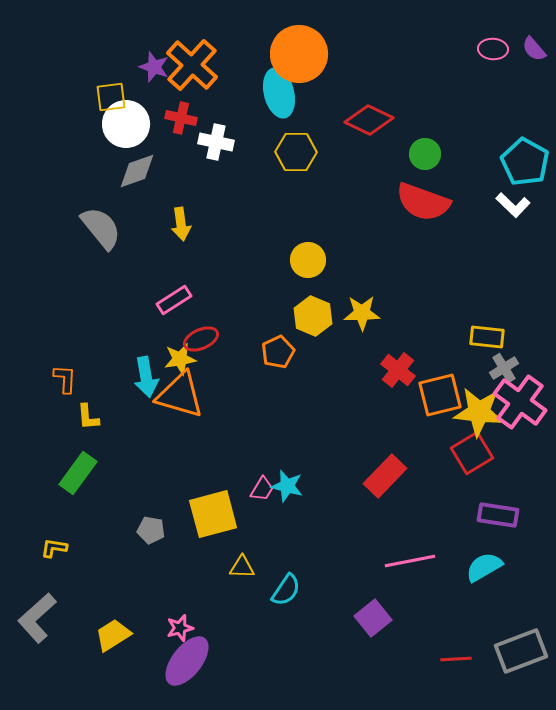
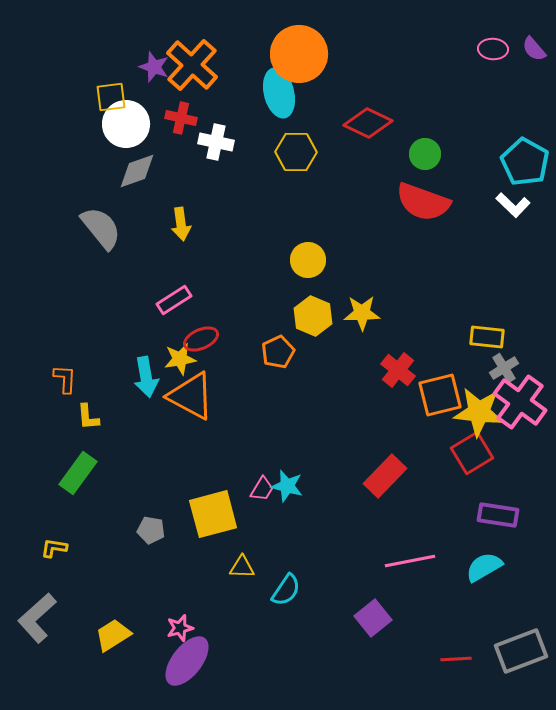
red diamond at (369, 120): moved 1 px left, 3 px down
orange triangle at (180, 395): moved 11 px right, 1 px down; rotated 12 degrees clockwise
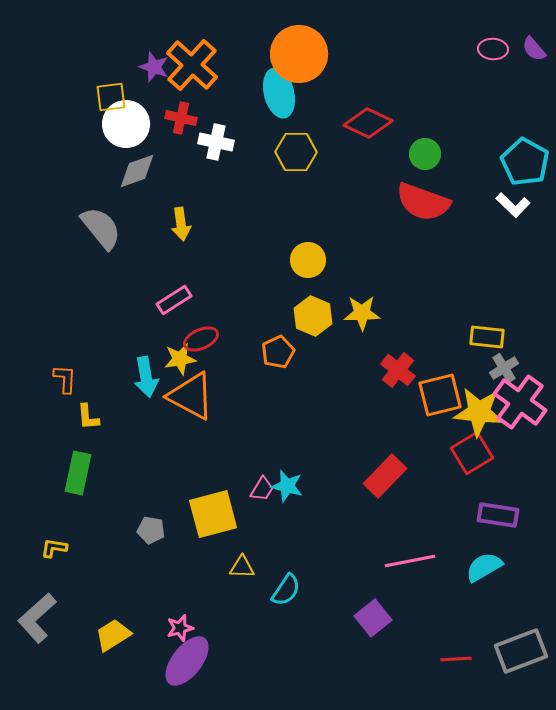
green rectangle at (78, 473): rotated 24 degrees counterclockwise
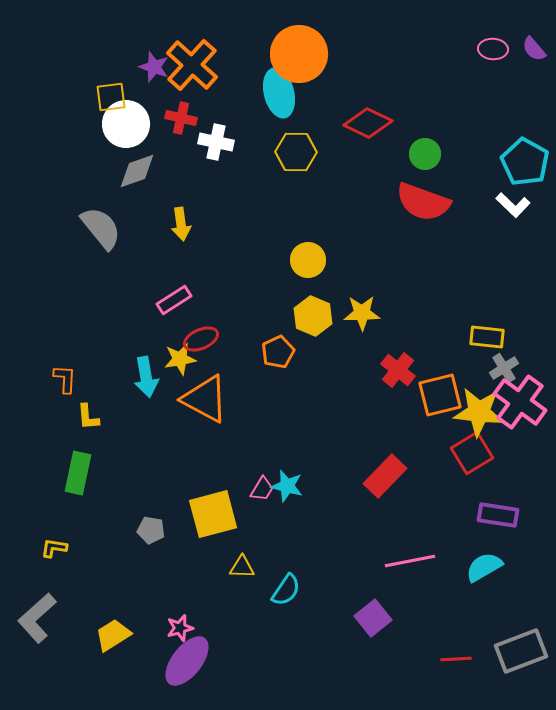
orange triangle at (191, 396): moved 14 px right, 3 px down
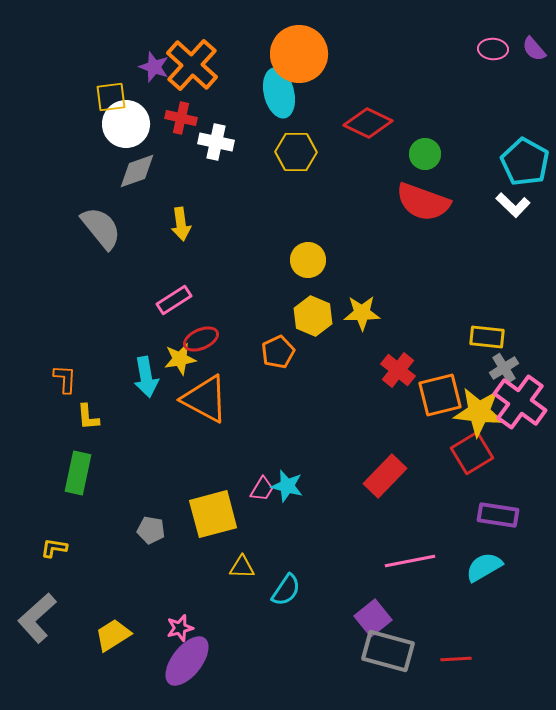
gray rectangle at (521, 651): moved 133 px left; rotated 36 degrees clockwise
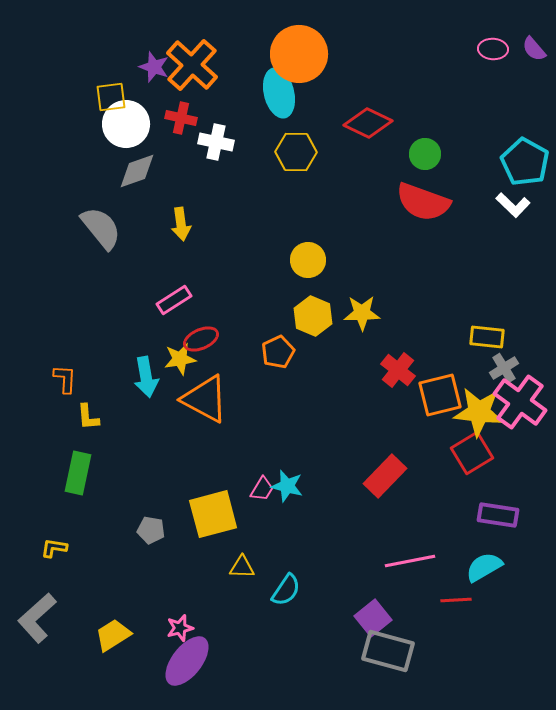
red line at (456, 659): moved 59 px up
